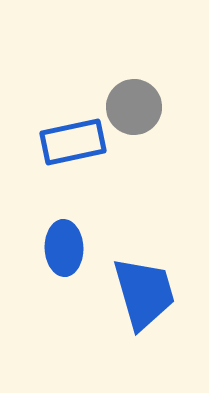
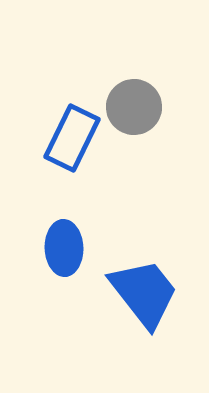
blue rectangle: moved 1 px left, 4 px up; rotated 52 degrees counterclockwise
blue trapezoid: rotated 22 degrees counterclockwise
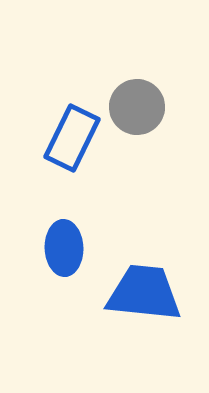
gray circle: moved 3 px right
blue trapezoid: rotated 46 degrees counterclockwise
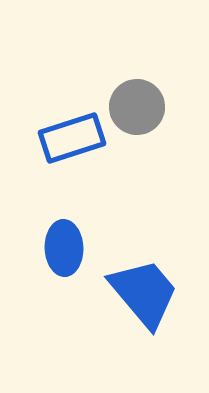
blue rectangle: rotated 46 degrees clockwise
blue trapezoid: rotated 44 degrees clockwise
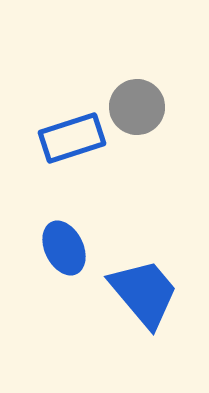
blue ellipse: rotated 24 degrees counterclockwise
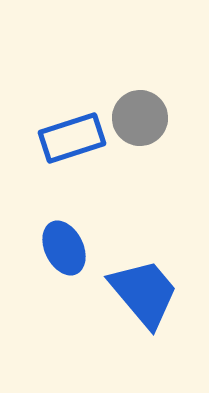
gray circle: moved 3 px right, 11 px down
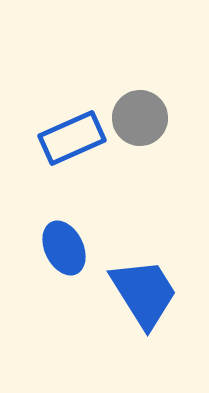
blue rectangle: rotated 6 degrees counterclockwise
blue trapezoid: rotated 8 degrees clockwise
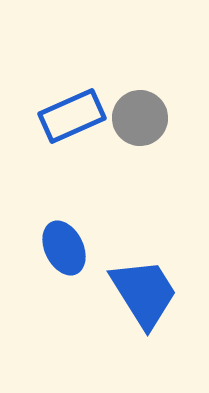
blue rectangle: moved 22 px up
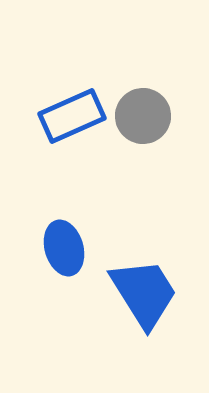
gray circle: moved 3 px right, 2 px up
blue ellipse: rotated 10 degrees clockwise
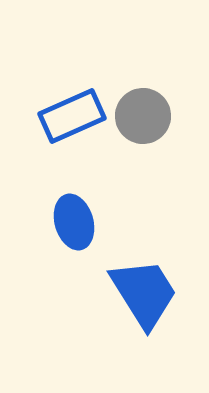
blue ellipse: moved 10 px right, 26 px up
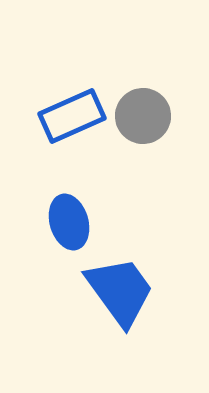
blue ellipse: moved 5 px left
blue trapezoid: moved 24 px left, 2 px up; rotated 4 degrees counterclockwise
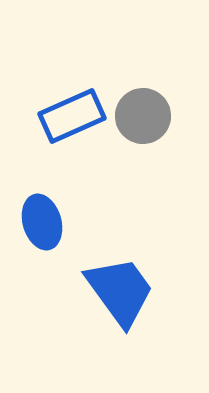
blue ellipse: moved 27 px left
